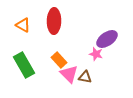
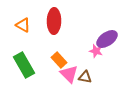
pink star: moved 3 px up
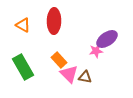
pink star: rotated 24 degrees counterclockwise
green rectangle: moved 1 px left, 2 px down
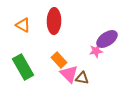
brown triangle: moved 3 px left, 1 px down
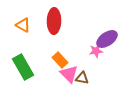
orange rectangle: moved 1 px right
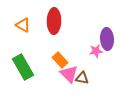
purple ellipse: rotated 60 degrees counterclockwise
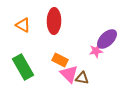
purple ellipse: rotated 50 degrees clockwise
orange rectangle: rotated 21 degrees counterclockwise
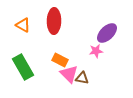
purple ellipse: moved 6 px up
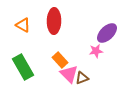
orange rectangle: rotated 21 degrees clockwise
brown triangle: rotated 32 degrees counterclockwise
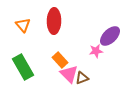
orange triangle: rotated 21 degrees clockwise
purple ellipse: moved 3 px right, 3 px down
